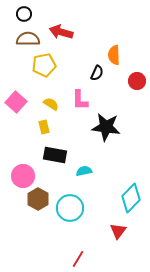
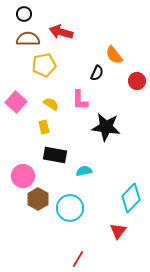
orange semicircle: rotated 36 degrees counterclockwise
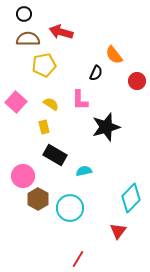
black semicircle: moved 1 px left
black star: rotated 24 degrees counterclockwise
black rectangle: rotated 20 degrees clockwise
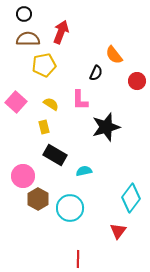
red arrow: rotated 95 degrees clockwise
cyan diamond: rotated 8 degrees counterclockwise
red line: rotated 30 degrees counterclockwise
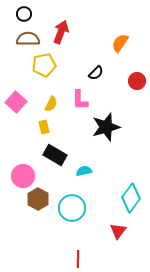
orange semicircle: moved 6 px right, 12 px up; rotated 72 degrees clockwise
black semicircle: rotated 21 degrees clockwise
yellow semicircle: rotated 84 degrees clockwise
cyan circle: moved 2 px right
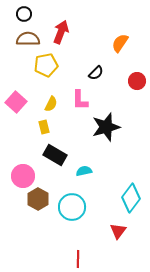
yellow pentagon: moved 2 px right
cyan circle: moved 1 px up
